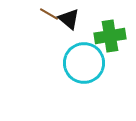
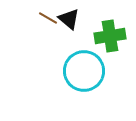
brown line: moved 1 px left, 4 px down
cyan circle: moved 8 px down
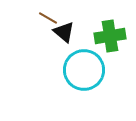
black triangle: moved 5 px left, 13 px down
cyan circle: moved 1 px up
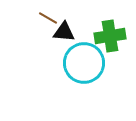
black triangle: rotated 35 degrees counterclockwise
cyan circle: moved 7 px up
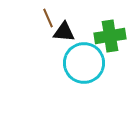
brown line: rotated 36 degrees clockwise
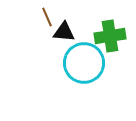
brown line: moved 1 px left, 1 px up
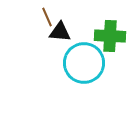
black triangle: moved 4 px left
green cross: rotated 12 degrees clockwise
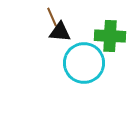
brown line: moved 5 px right
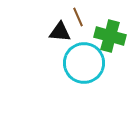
brown line: moved 26 px right
green cross: rotated 12 degrees clockwise
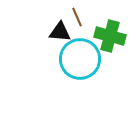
brown line: moved 1 px left
cyan circle: moved 4 px left, 4 px up
